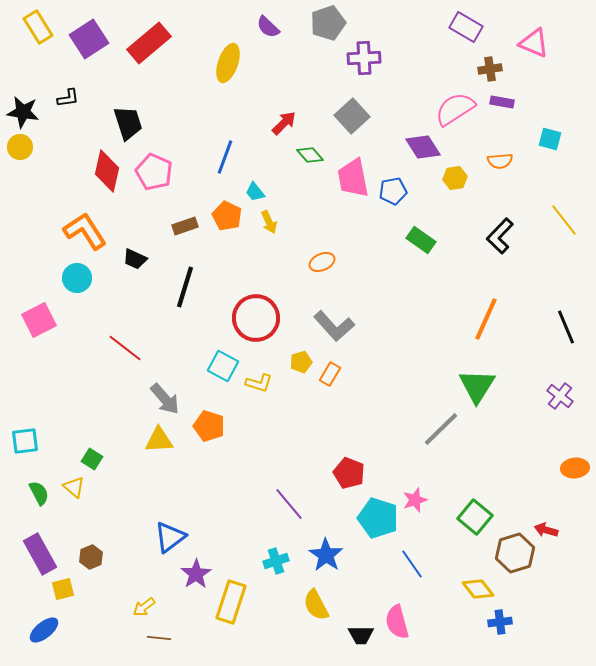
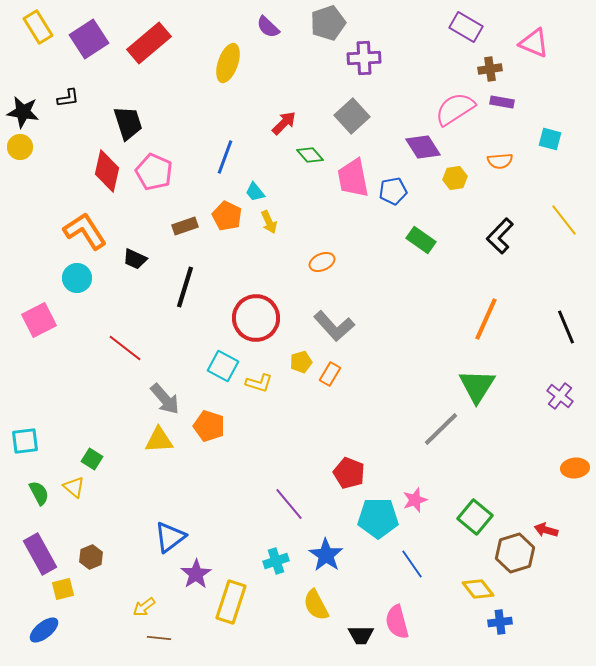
cyan pentagon at (378, 518): rotated 18 degrees counterclockwise
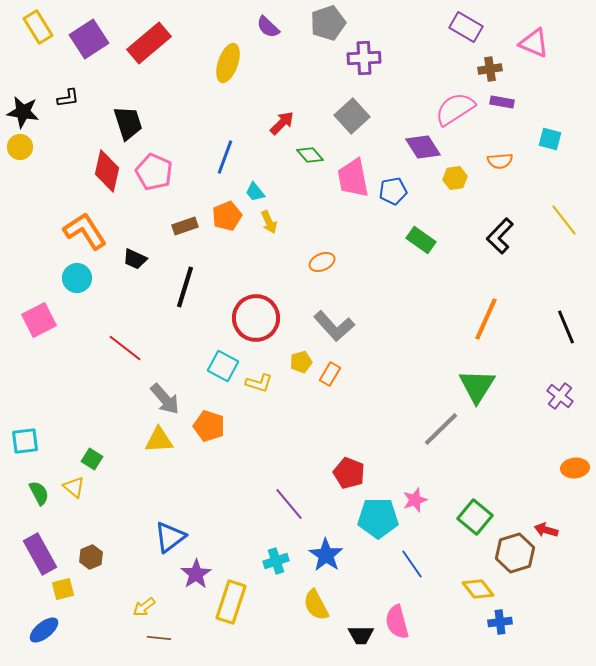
red arrow at (284, 123): moved 2 px left
orange pentagon at (227, 216): rotated 24 degrees clockwise
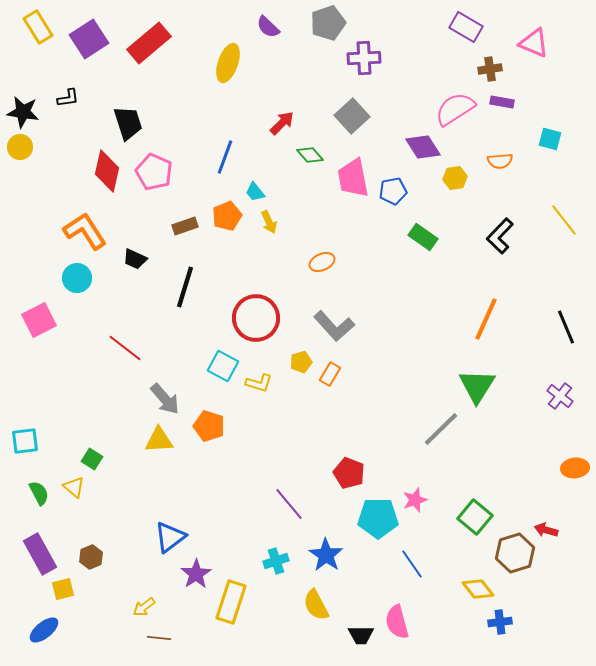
green rectangle at (421, 240): moved 2 px right, 3 px up
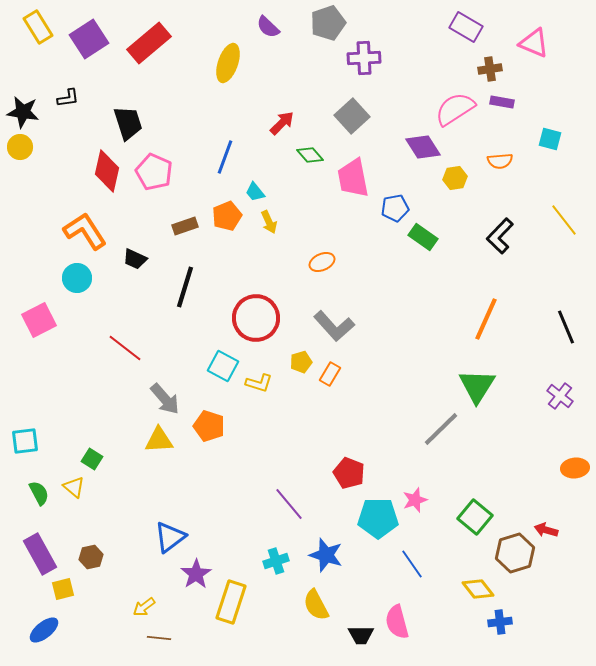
blue pentagon at (393, 191): moved 2 px right, 17 px down
blue star at (326, 555): rotated 16 degrees counterclockwise
brown hexagon at (91, 557): rotated 10 degrees clockwise
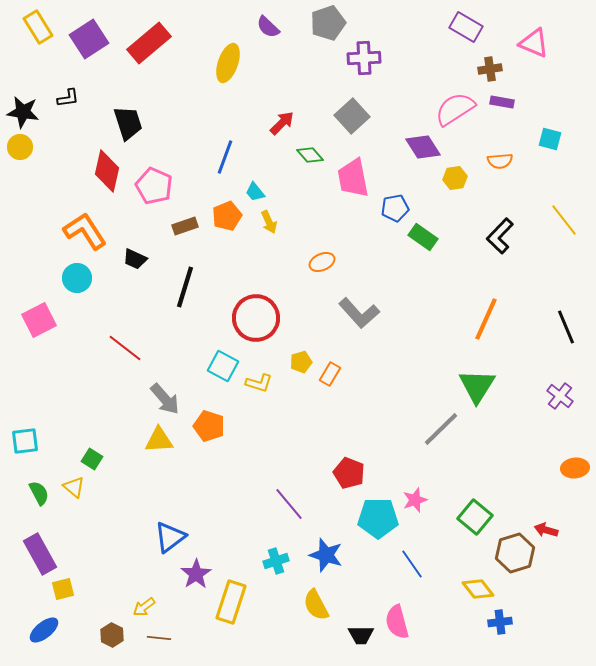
pink pentagon at (154, 172): moved 14 px down
gray L-shape at (334, 326): moved 25 px right, 13 px up
brown hexagon at (91, 557): moved 21 px right, 78 px down; rotated 20 degrees counterclockwise
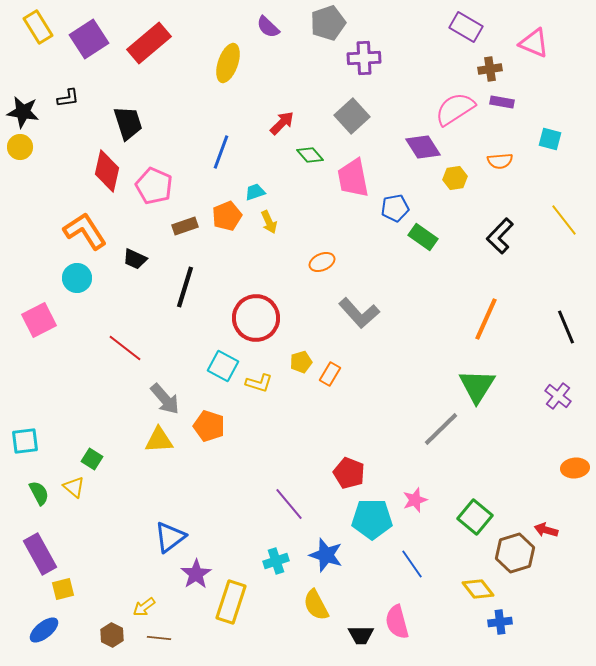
blue line at (225, 157): moved 4 px left, 5 px up
cyan trapezoid at (255, 192): rotated 110 degrees clockwise
purple cross at (560, 396): moved 2 px left
cyan pentagon at (378, 518): moved 6 px left, 1 px down
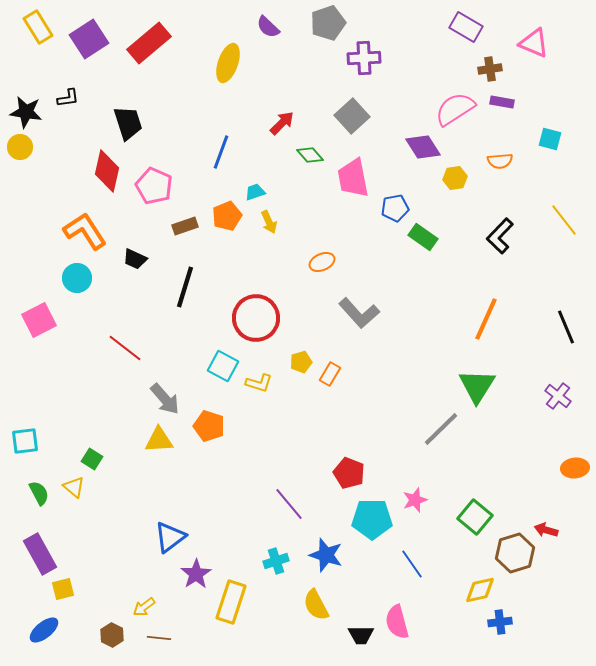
black star at (23, 112): moved 3 px right
yellow diamond at (478, 589): moved 2 px right, 1 px down; rotated 64 degrees counterclockwise
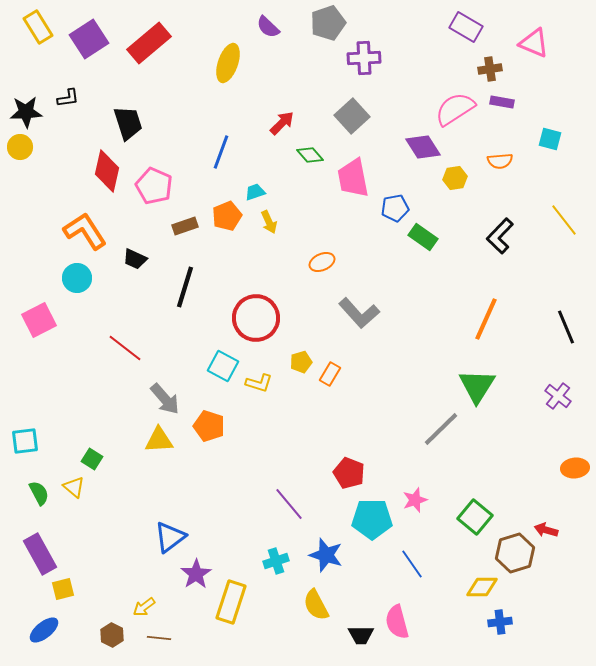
black star at (26, 112): rotated 12 degrees counterclockwise
yellow diamond at (480, 590): moved 2 px right, 3 px up; rotated 12 degrees clockwise
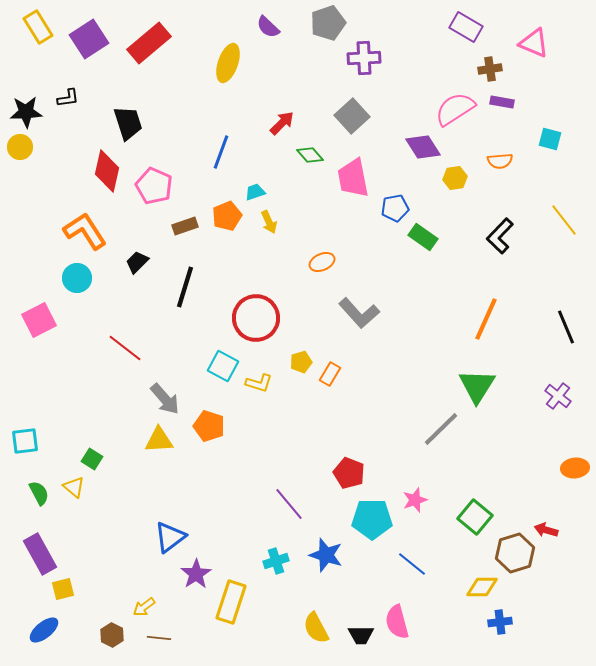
black trapezoid at (135, 259): moved 2 px right, 3 px down; rotated 110 degrees clockwise
blue line at (412, 564): rotated 16 degrees counterclockwise
yellow semicircle at (316, 605): moved 23 px down
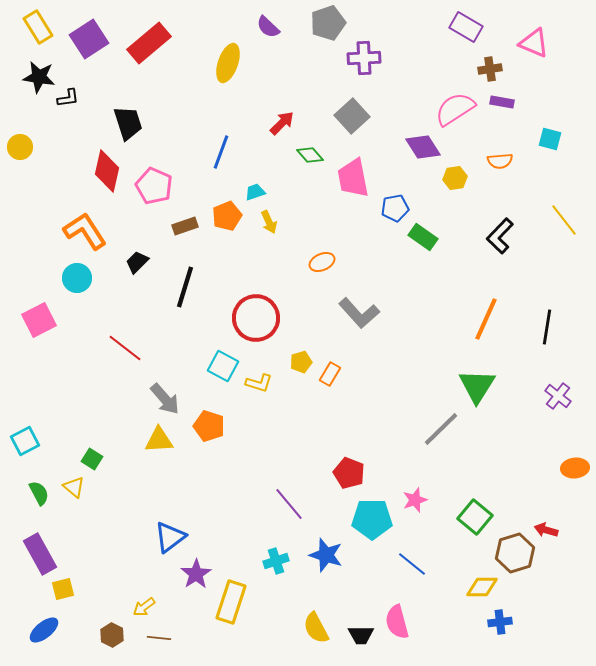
black star at (26, 112): moved 13 px right, 35 px up; rotated 12 degrees clockwise
black line at (566, 327): moved 19 px left; rotated 32 degrees clockwise
cyan square at (25, 441): rotated 20 degrees counterclockwise
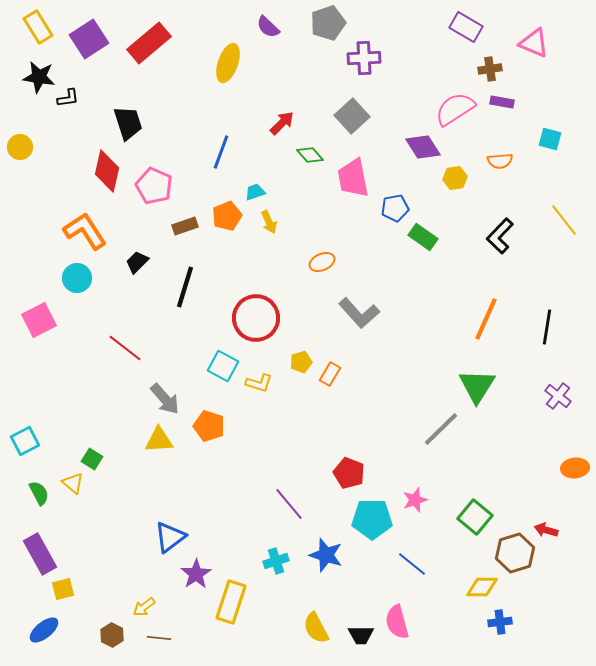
yellow triangle at (74, 487): moved 1 px left, 4 px up
